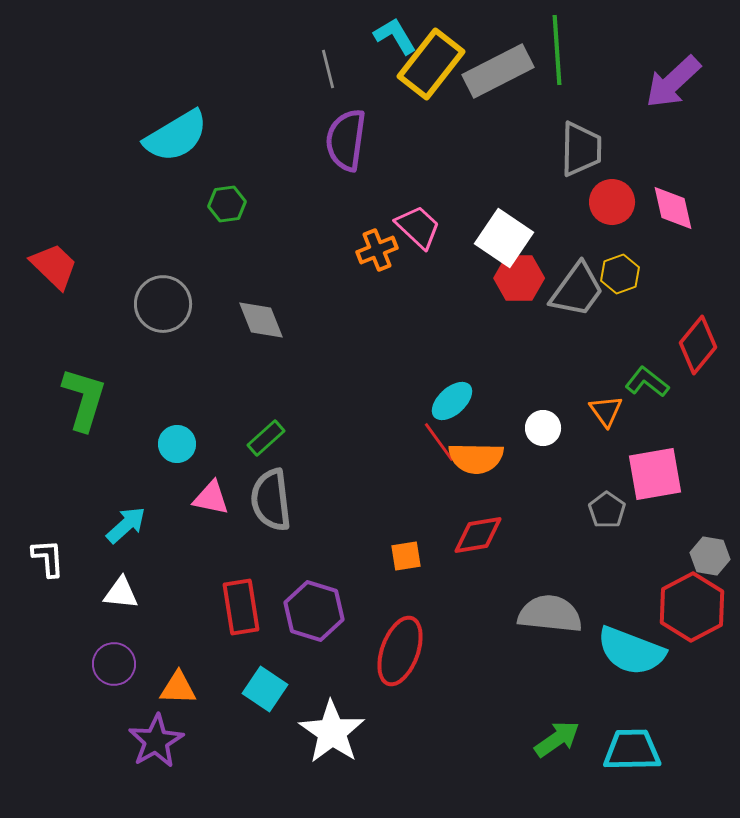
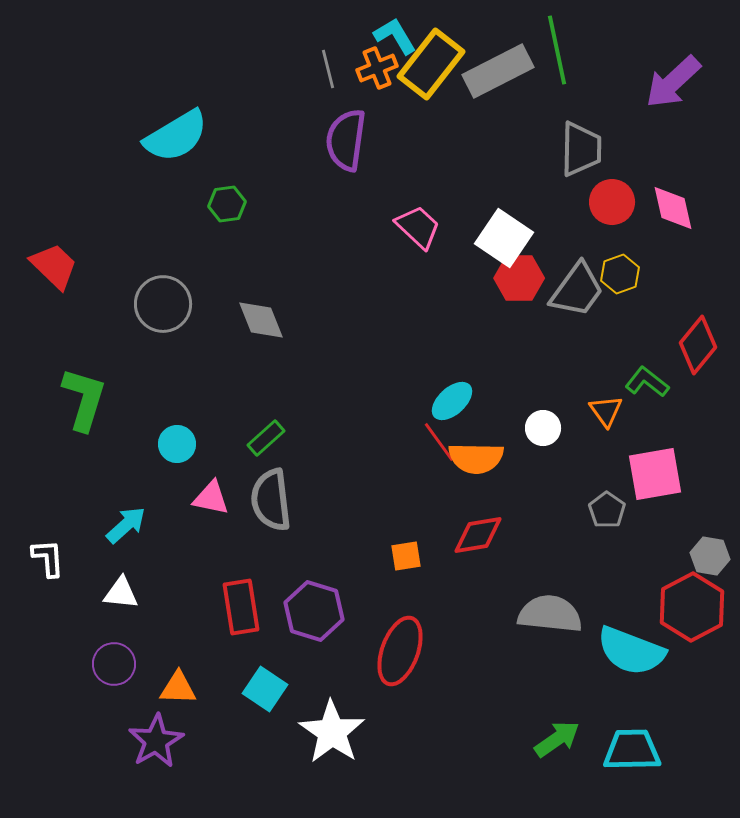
green line at (557, 50): rotated 8 degrees counterclockwise
orange cross at (377, 250): moved 182 px up
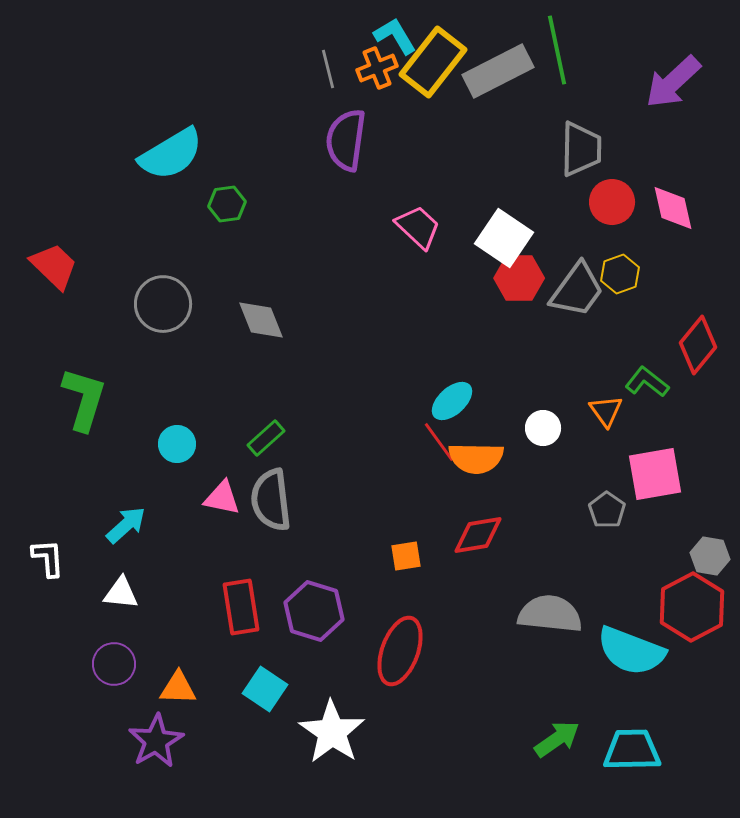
yellow rectangle at (431, 64): moved 2 px right, 2 px up
cyan semicircle at (176, 136): moved 5 px left, 18 px down
pink triangle at (211, 498): moved 11 px right
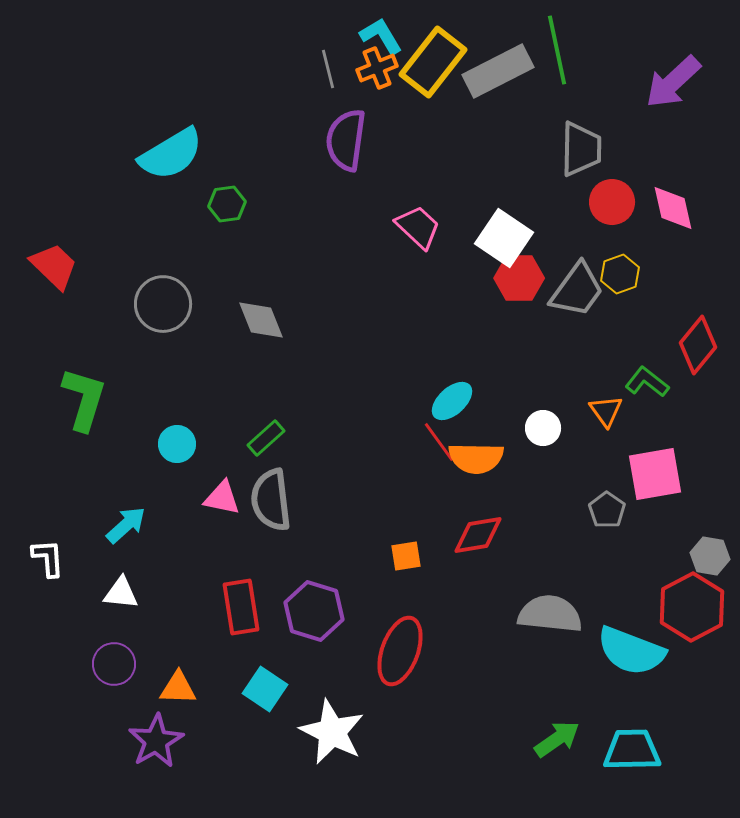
cyan L-shape at (395, 36): moved 14 px left
white star at (332, 732): rotated 8 degrees counterclockwise
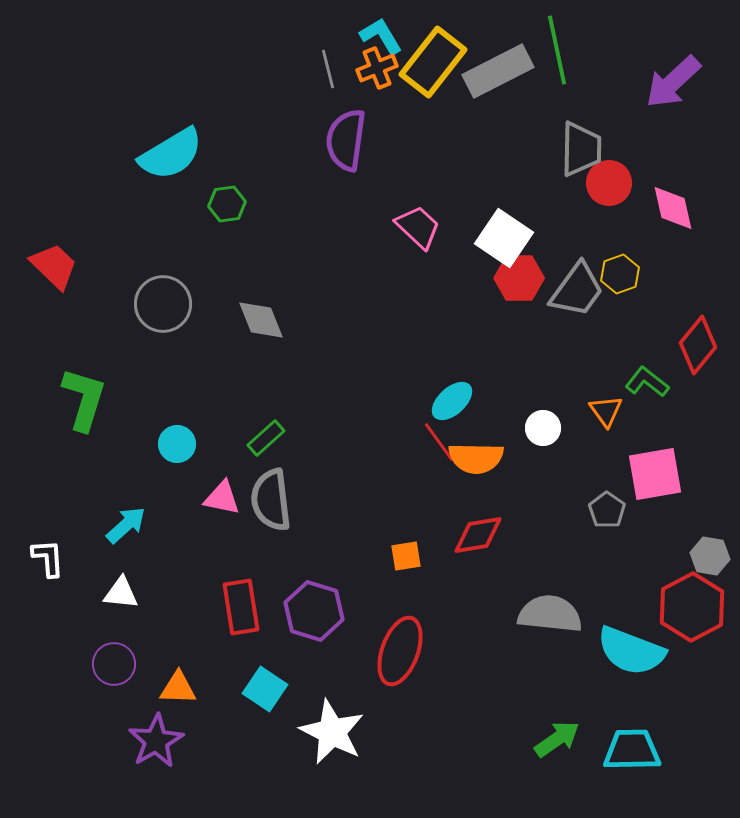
red circle at (612, 202): moved 3 px left, 19 px up
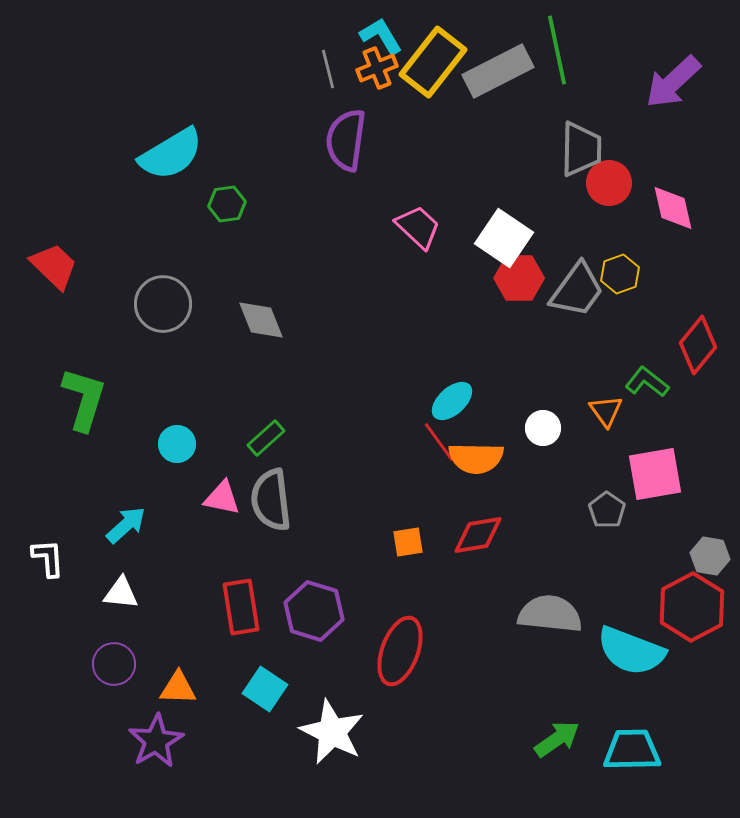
orange square at (406, 556): moved 2 px right, 14 px up
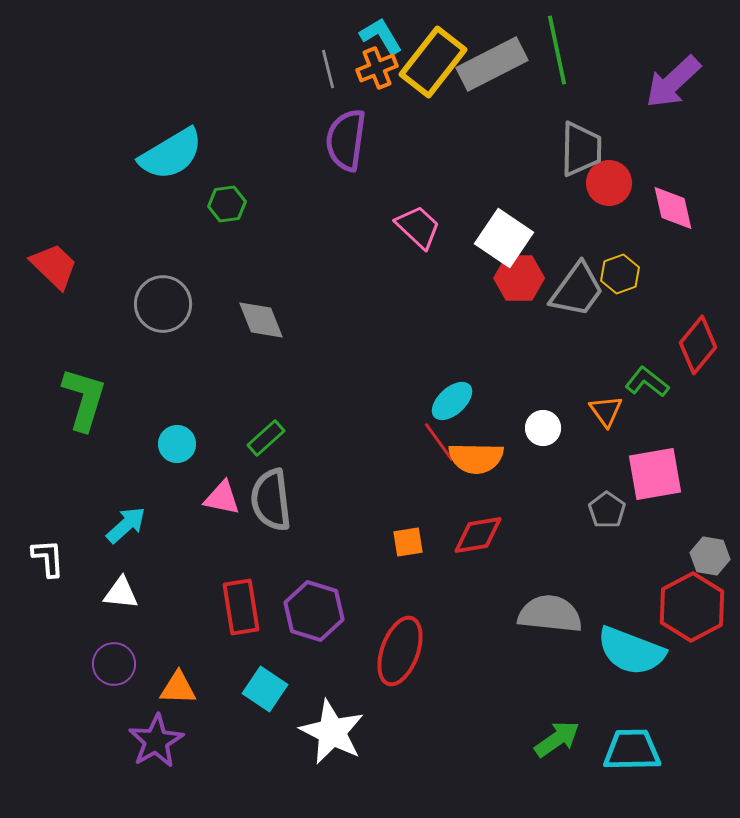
gray rectangle at (498, 71): moved 6 px left, 7 px up
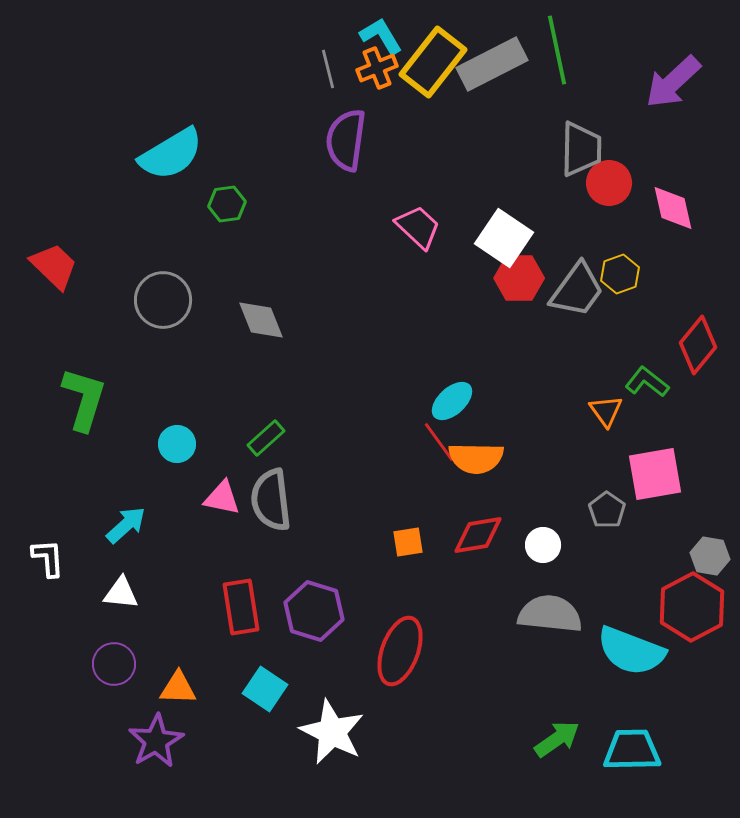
gray circle at (163, 304): moved 4 px up
white circle at (543, 428): moved 117 px down
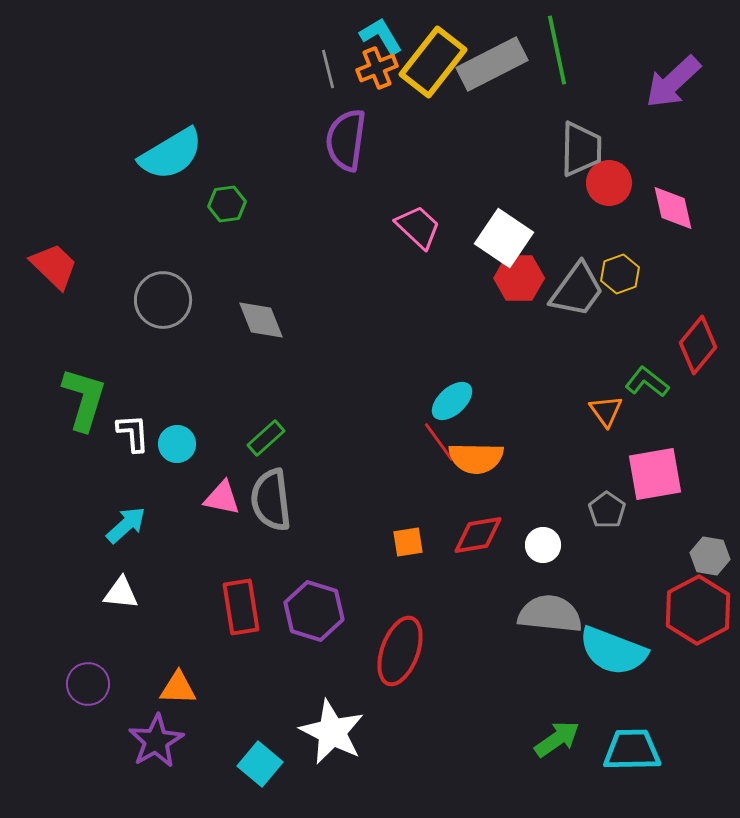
white L-shape at (48, 558): moved 85 px right, 125 px up
red hexagon at (692, 607): moved 6 px right, 3 px down
cyan semicircle at (631, 651): moved 18 px left
purple circle at (114, 664): moved 26 px left, 20 px down
cyan square at (265, 689): moved 5 px left, 75 px down; rotated 6 degrees clockwise
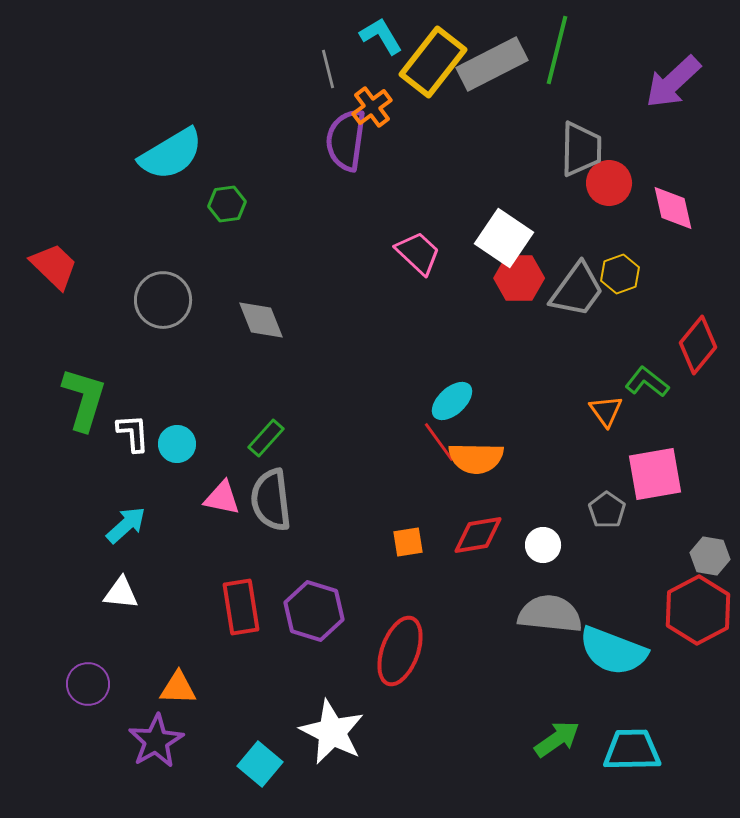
green line at (557, 50): rotated 26 degrees clockwise
orange cross at (377, 68): moved 5 px left, 39 px down; rotated 15 degrees counterclockwise
pink trapezoid at (418, 227): moved 26 px down
green rectangle at (266, 438): rotated 6 degrees counterclockwise
